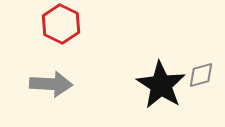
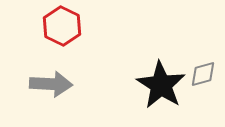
red hexagon: moved 1 px right, 2 px down
gray diamond: moved 2 px right, 1 px up
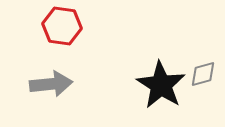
red hexagon: rotated 18 degrees counterclockwise
gray arrow: rotated 9 degrees counterclockwise
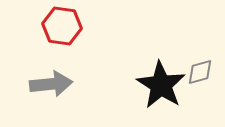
gray diamond: moved 3 px left, 2 px up
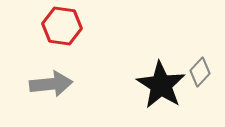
gray diamond: rotated 32 degrees counterclockwise
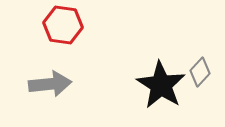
red hexagon: moved 1 px right, 1 px up
gray arrow: moved 1 px left
